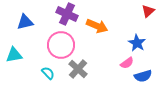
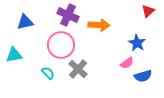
purple cross: moved 1 px right, 1 px down
orange arrow: moved 2 px right, 1 px up; rotated 20 degrees counterclockwise
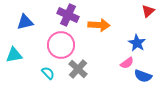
blue semicircle: rotated 36 degrees clockwise
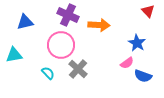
red triangle: rotated 32 degrees counterclockwise
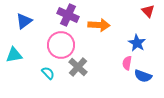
blue triangle: moved 1 px left, 1 px up; rotated 24 degrees counterclockwise
pink semicircle: rotated 136 degrees clockwise
gray cross: moved 2 px up
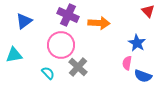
orange arrow: moved 2 px up
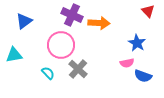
purple cross: moved 4 px right
pink semicircle: rotated 112 degrees counterclockwise
gray cross: moved 2 px down
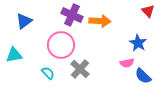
orange arrow: moved 1 px right, 2 px up
blue star: moved 1 px right
gray cross: moved 2 px right
blue semicircle: rotated 24 degrees clockwise
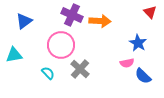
red triangle: moved 2 px right, 1 px down
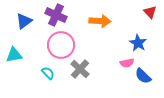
purple cross: moved 16 px left
